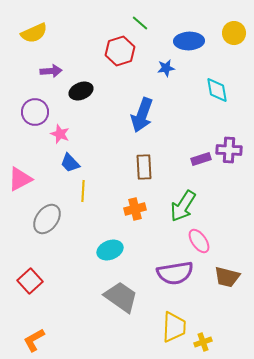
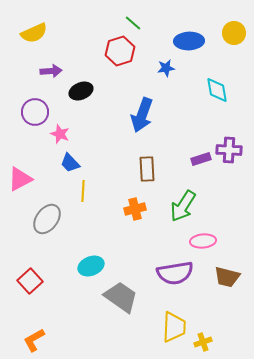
green line: moved 7 px left
brown rectangle: moved 3 px right, 2 px down
pink ellipse: moved 4 px right; rotated 60 degrees counterclockwise
cyan ellipse: moved 19 px left, 16 px down
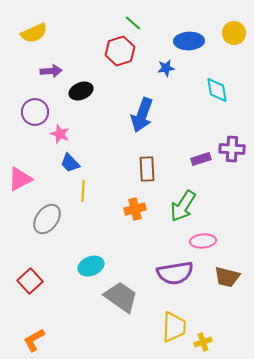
purple cross: moved 3 px right, 1 px up
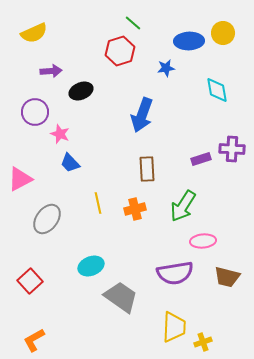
yellow circle: moved 11 px left
yellow line: moved 15 px right, 12 px down; rotated 15 degrees counterclockwise
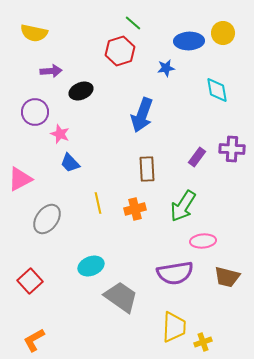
yellow semicircle: rotated 36 degrees clockwise
purple rectangle: moved 4 px left, 2 px up; rotated 36 degrees counterclockwise
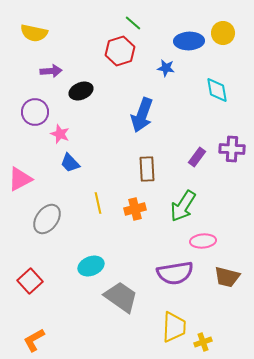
blue star: rotated 18 degrees clockwise
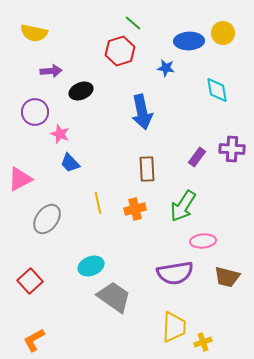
blue arrow: moved 3 px up; rotated 32 degrees counterclockwise
gray trapezoid: moved 7 px left
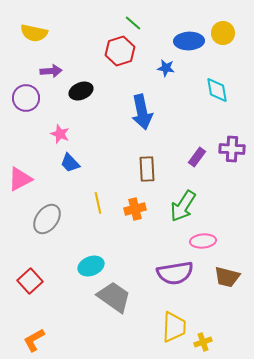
purple circle: moved 9 px left, 14 px up
